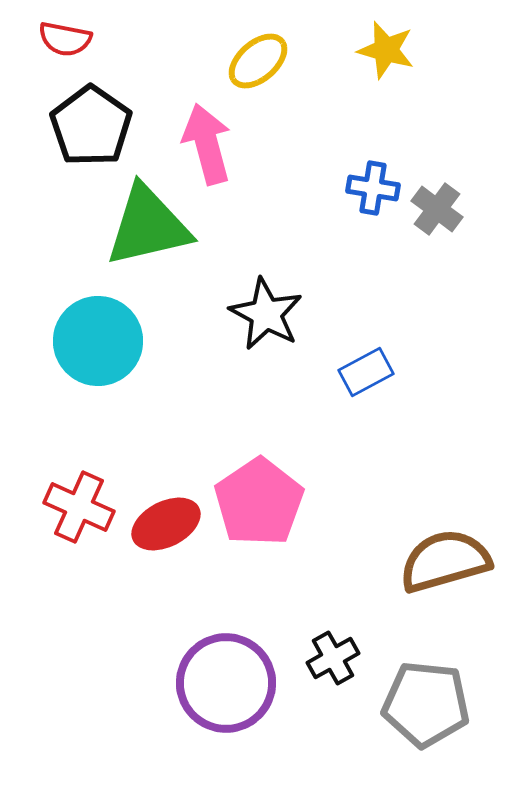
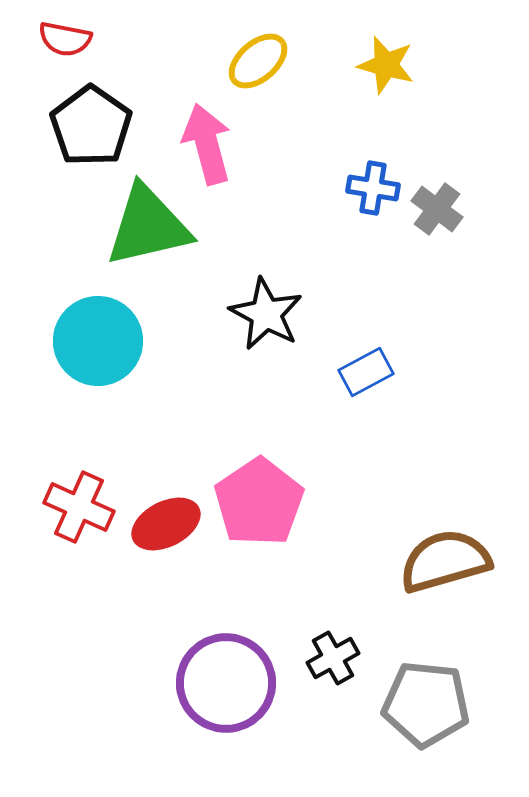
yellow star: moved 15 px down
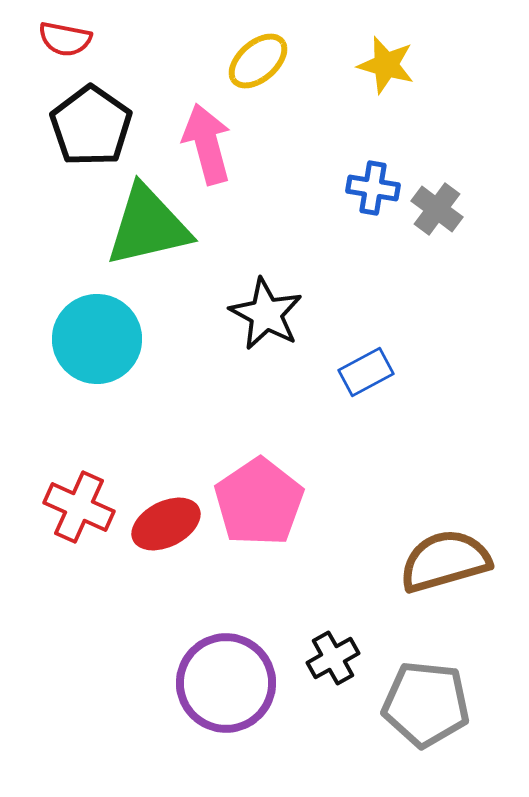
cyan circle: moved 1 px left, 2 px up
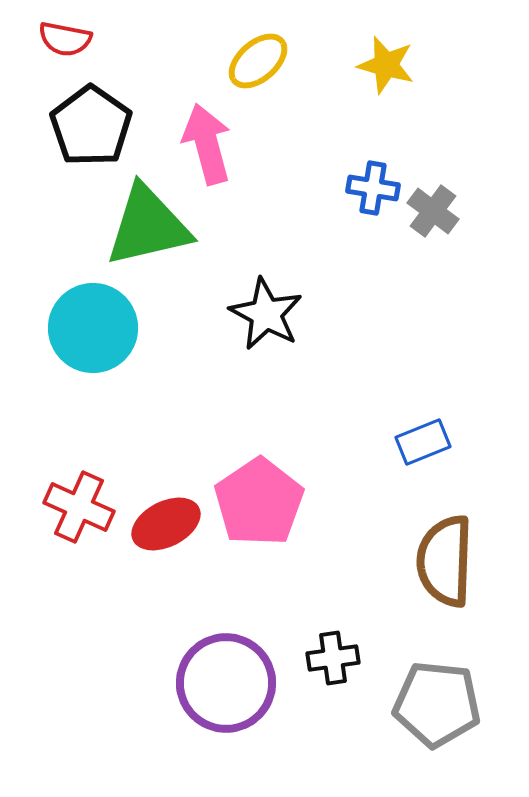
gray cross: moved 4 px left, 2 px down
cyan circle: moved 4 px left, 11 px up
blue rectangle: moved 57 px right, 70 px down; rotated 6 degrees clockwise
brown semicircle: rotated 72 degrees counterclockwise
black cross: rotated 21 degrees clockwise
gray pentagon: moved 11 px right
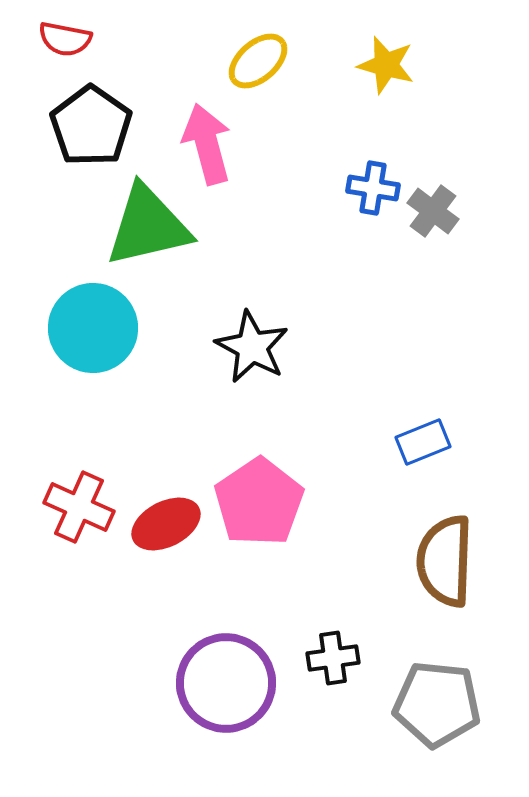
black star: moved 14 px left, 33 px down
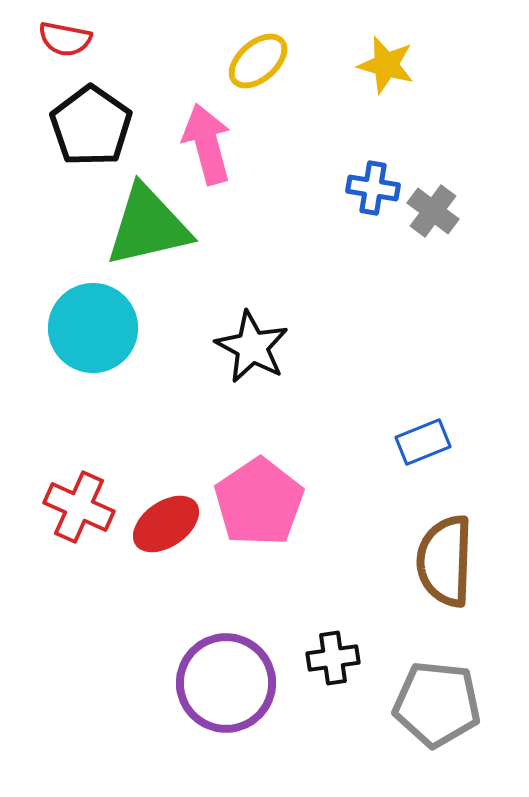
red ellipse: rotated 8 degrees counterclockwise
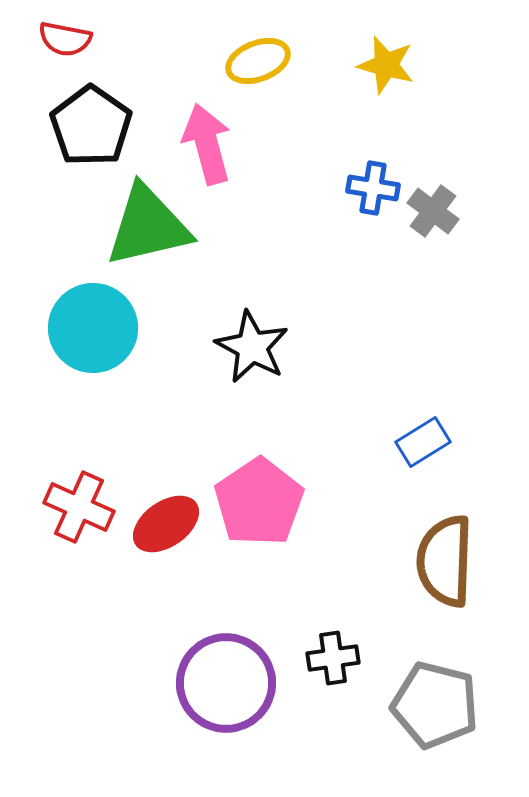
yellow ellipse: rotated 20 degrees clockwise
blue rectangle: rotated 10 degrees counterclockwise
gray pentagon: moved 2 px left, 1 px down; rotated 8 degrees clockwise
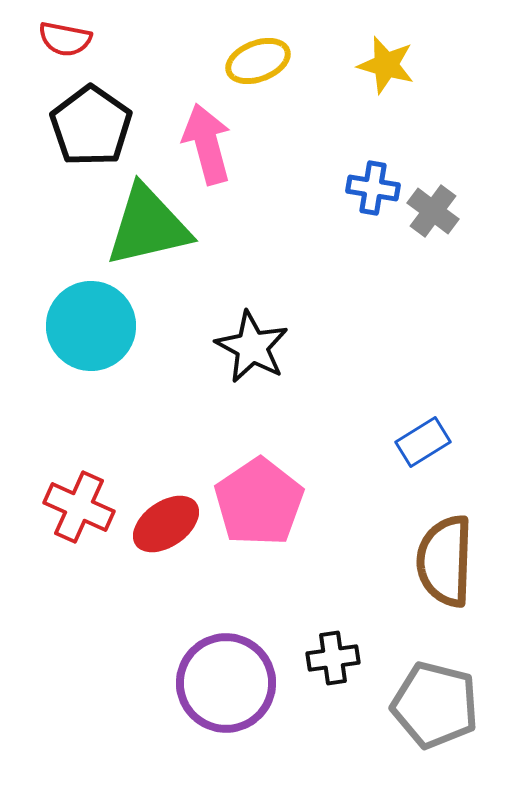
cyan circle: moved 2 px left, 2 px up
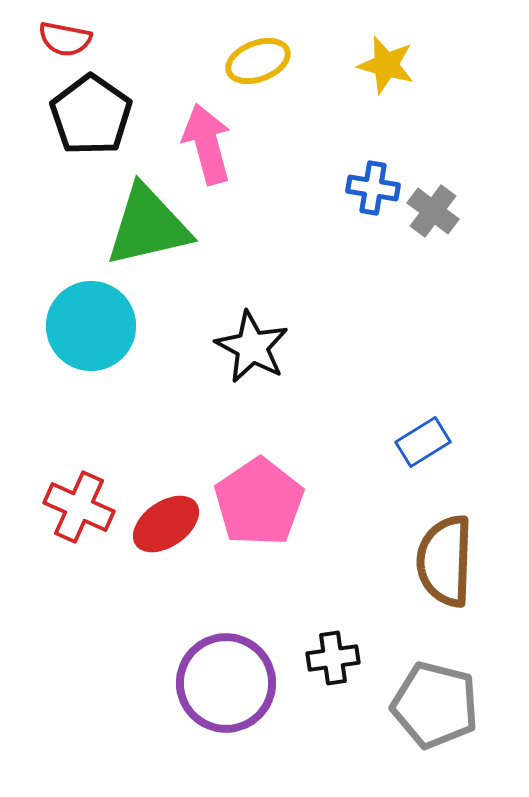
black pentagon: moved 11 px up
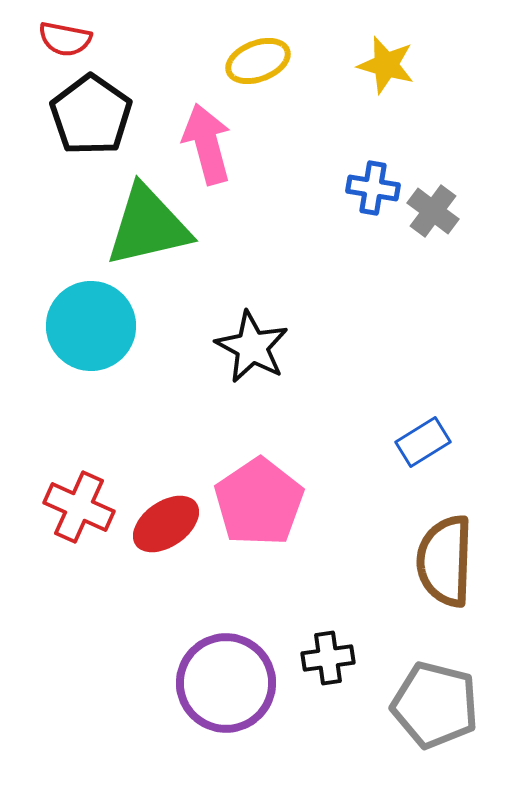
black cross: moved 5 px left
